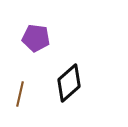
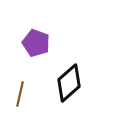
purple pentagon: moved 5 px down; rotated 12 degrees clockwise
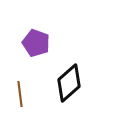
brown line: rotated 20 degrees counterclockwise
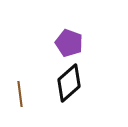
purple pentagon: moved 33 px right
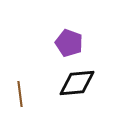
black diamond: moved 8 px right; rotated 36 degrees clockwise
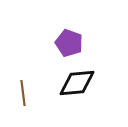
brown line: moved 3 px right, 1 px up
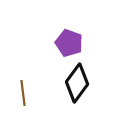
black diamond: rotated 48 degrees counterclockwise
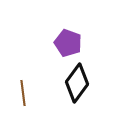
purple pentagon: moved 1 px left
